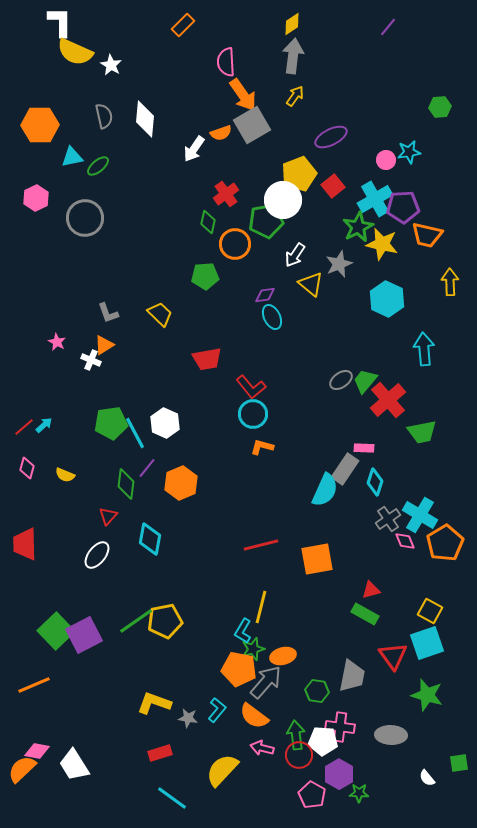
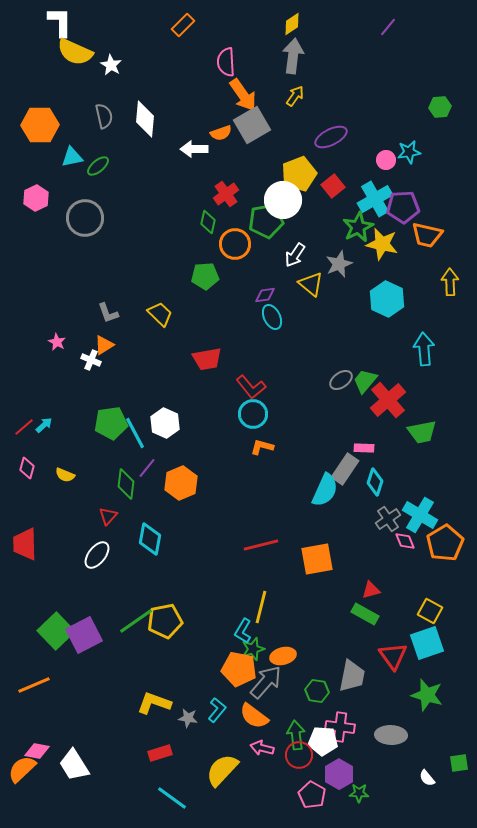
white arrow at (194, 149): rotated 56 degrees clockwise
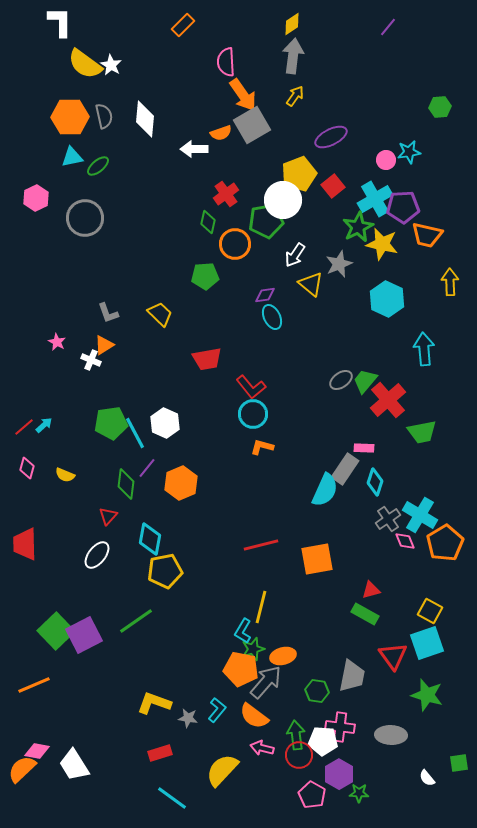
yellow semicircle at (75, 52): moved 10 px right, 12 px down; rotated 12 degrees clockwise
orange hexagon at (40, 125): moved 30 px right, 8 px up
yellow pentagon at (165, 621): moved 50 px up
orange pentagon at (239, 669): moved 2 px right
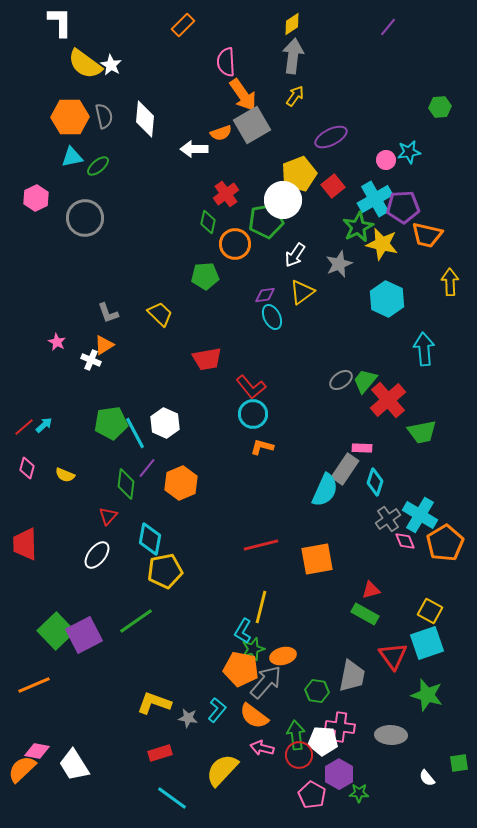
yellow triangle at (311, 284): moved 9 px left, 8 px down; rotated 44 degrees clockwise
pink rectangle at (364, 448): moved 2 px left
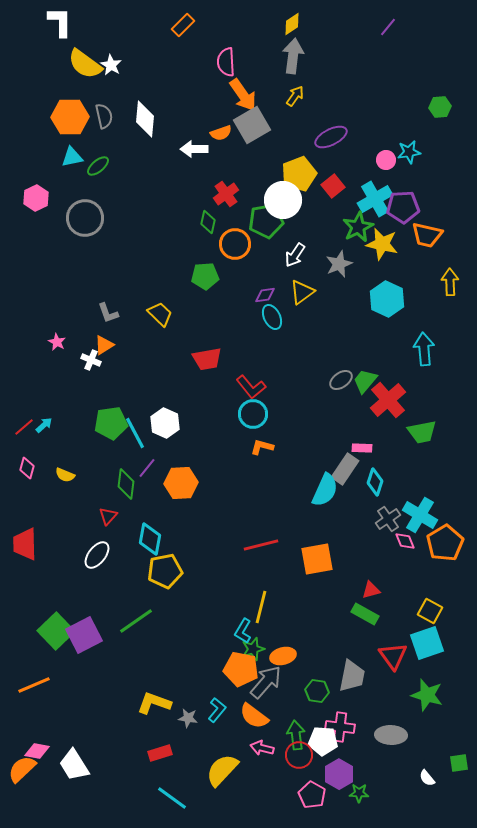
orange hexagon at (181, 483): rotated 20 degrees clockwise
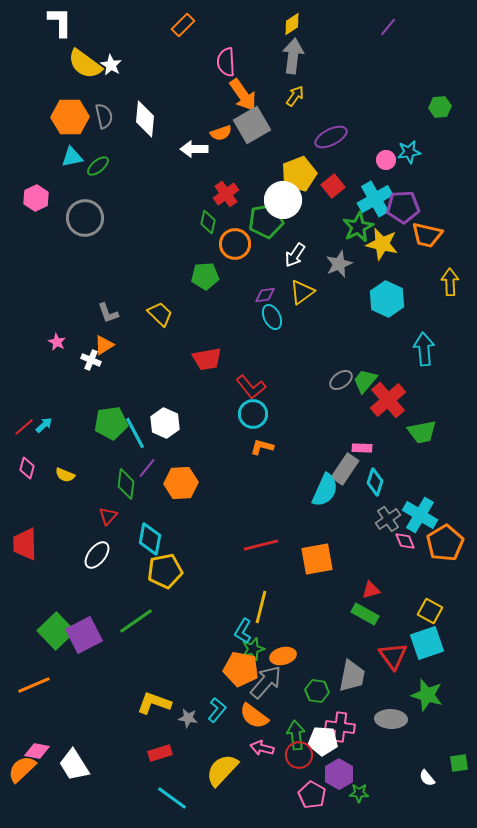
gray ellipse at (391, 735): moved 16 px up
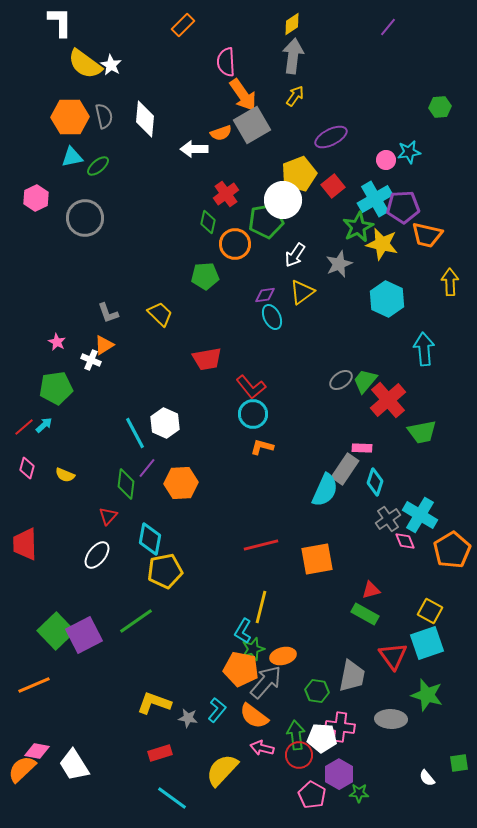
green pentagon at (111, 423): moved 55 px left, 35 px up
orange pentagon at (445, 543): moved 7 px right, 7 px down
white pentagon at (323, 741): moved 1 px left, 3 px up
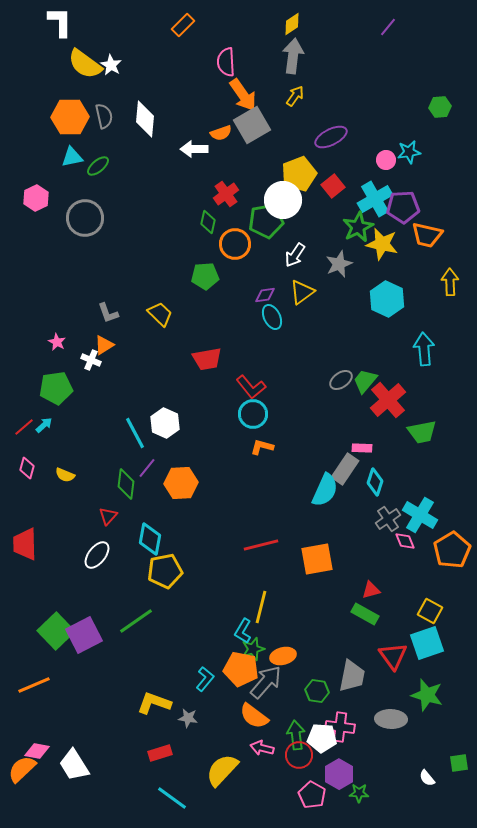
cyan L-shape at (217, 710): moved 12 px left, 31 px up
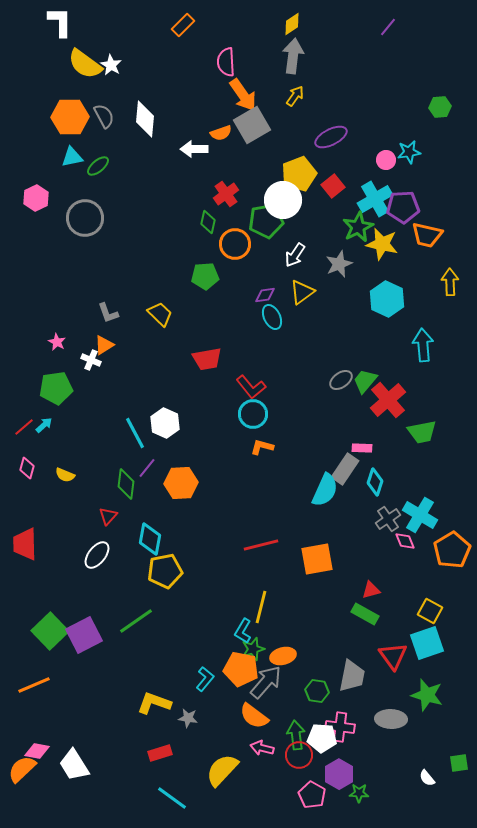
gray semicircle at (104, 116): rotated 15 degrees counterclockwise
cyan arrow at (424, 349): moved 1 px left, 4 px up
green square at (56, 631): moved 6 px left
